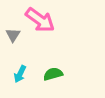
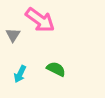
green semicircle: moved 3 px right, 5 px up; rotated 42 degrees clockwise
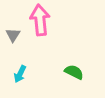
pink arrow: rotated 132 degrees counterclockwise
green semicircle: moved 18 px right, 3 px down
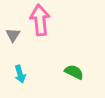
cyan arrow: rotated 42 degrees counterclockwise
